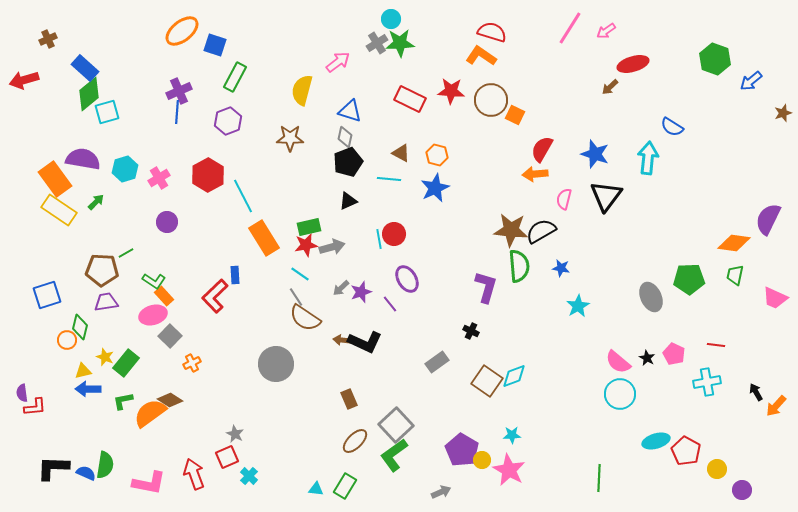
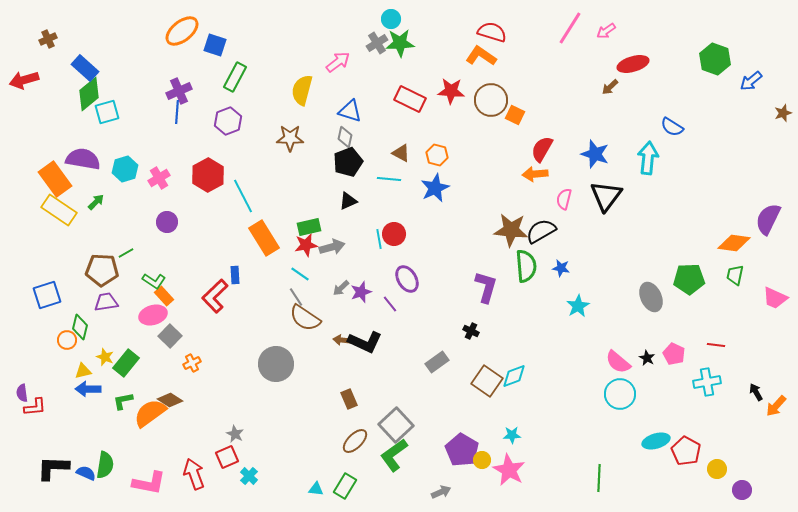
green semicircle at (519, 266): moved 7 px right
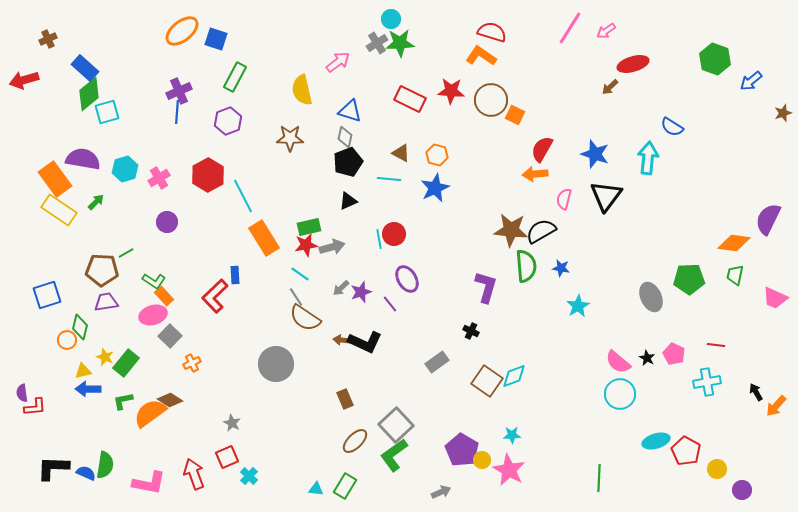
blue square at (215, 45): moved 1 px right, 6 px up
yellow semicircle at (302, 90): rotated 28 degrees counterclockwise
brown rectangle at (349, 399): moved 4 px left
gray star at (235, 434): moved 3 px left, 11 px up
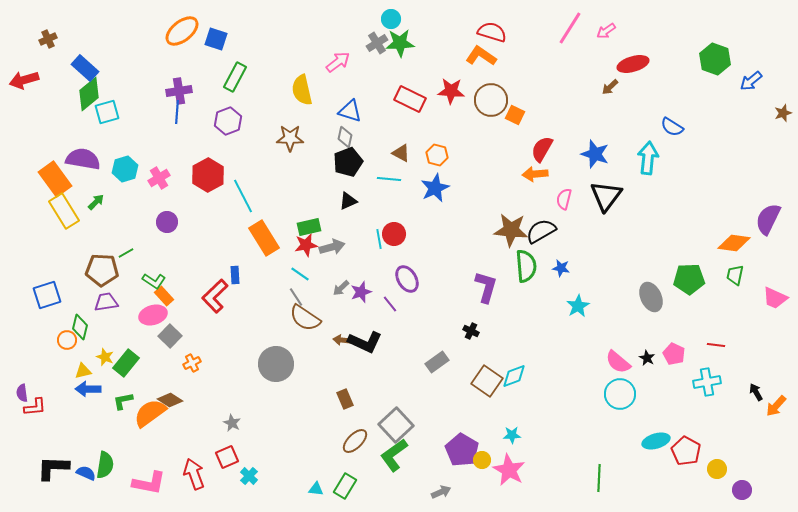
purple cross at (179, 91): rotated 15 degrees clockwise
yellow rectangle at (59, 210): moved 5 px right, 1 px down; rotated 24 degrees clockwise
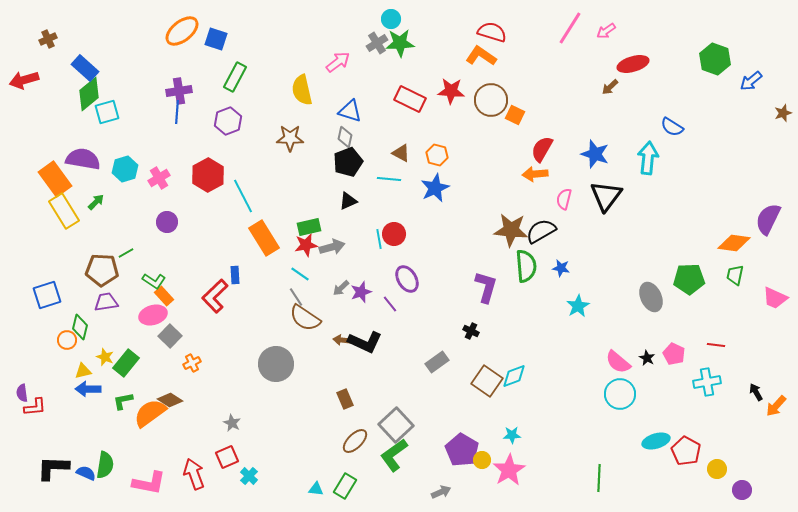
pink star at (509, 470): rotated 12 degrees clockwise
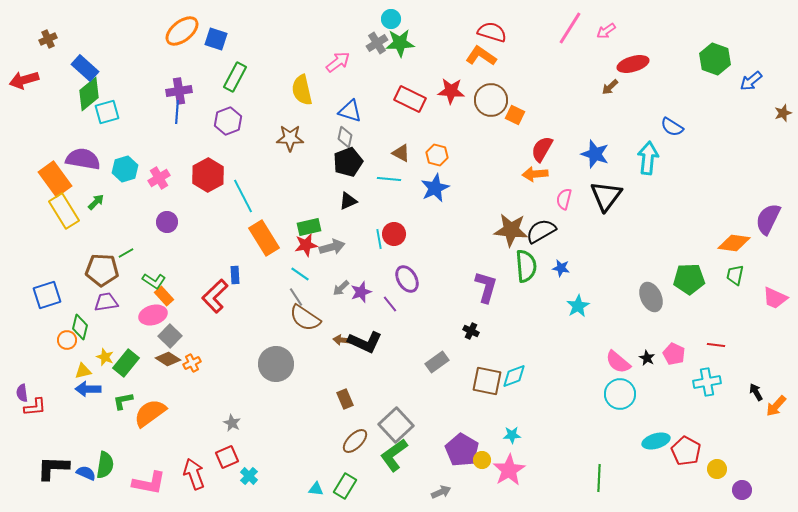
brown square at (487, 381): rotated 24 degrees counterclockwise
brown diamond at (170, 400): moved 2 px left, 41 px up
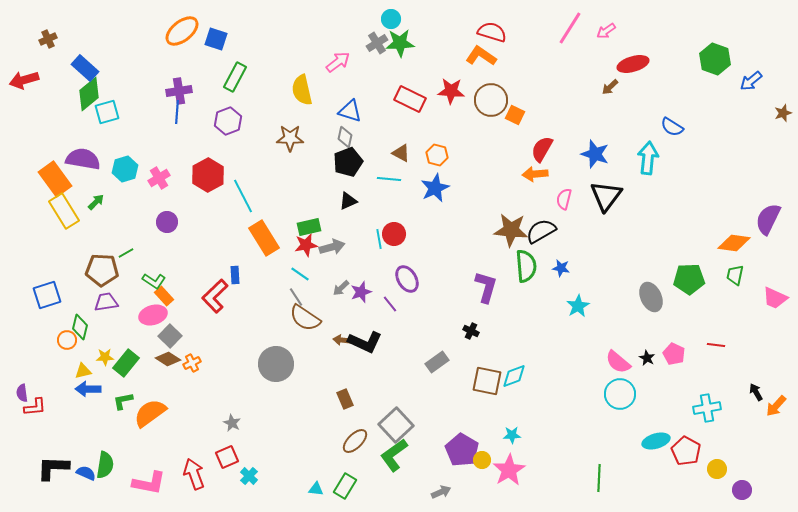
yellow star at (105, 357): rotated 24 degrees counterclockwise
cyan cross at (707, 382): moved 26 px down
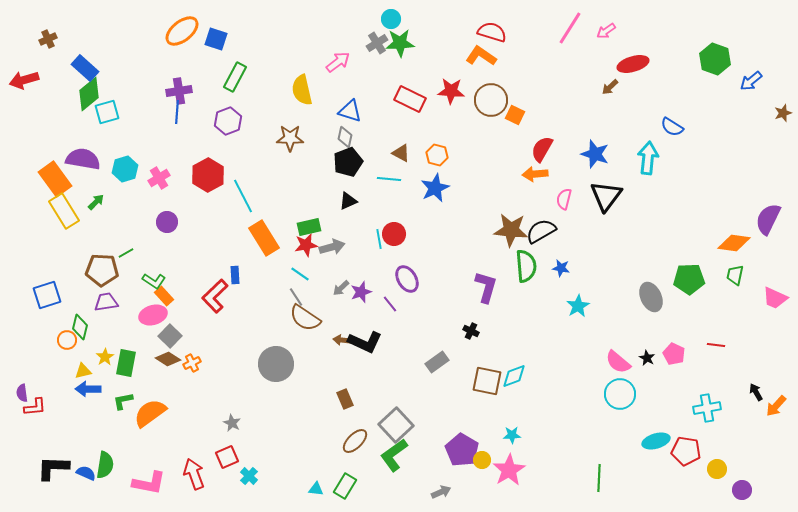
yellow star at (105, 357): rotated 30 degrees counterclockwise
green rectangle at (126, 363): rotated 28 degrees counterclockwise
red pentagon at (686, 451): rotated 20 degrees counterclockwise
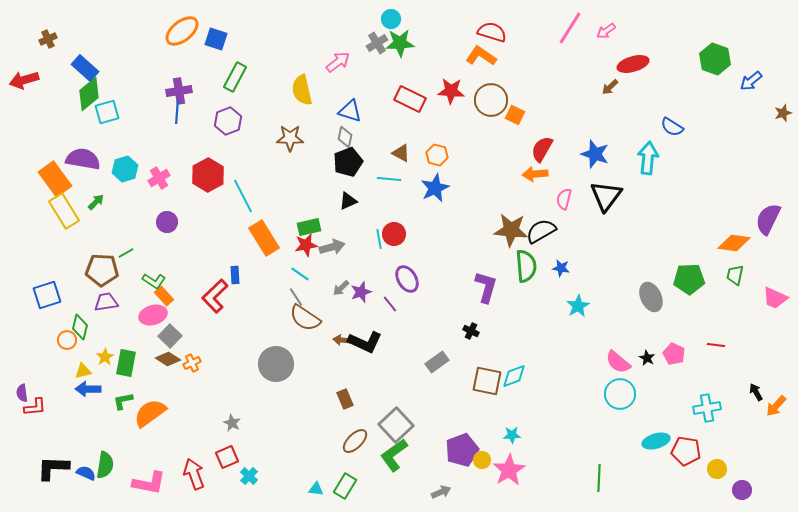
purple pentagon at (462, 450): rotated 20 degrees clockwise
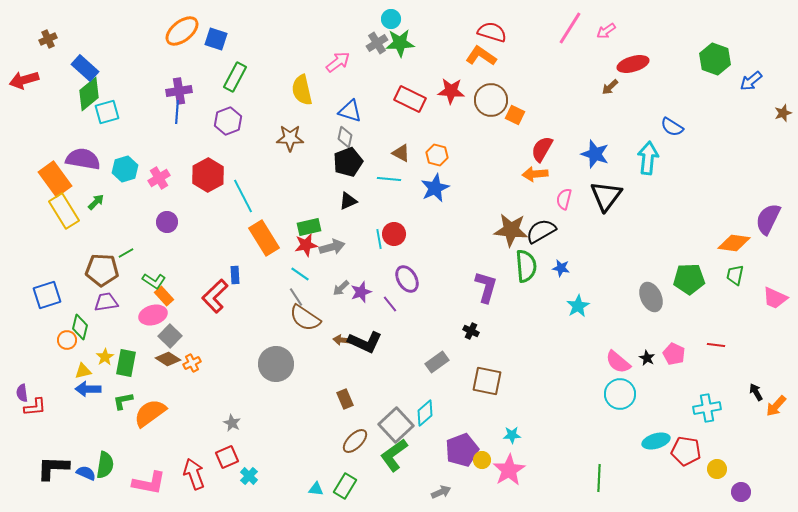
cyan diamond at (514, 376): moved 89 px left, 37 px down; rotated 20 degrees counterclockwise
purple circle at (742, 490): moved 1 px left, 2 px down
